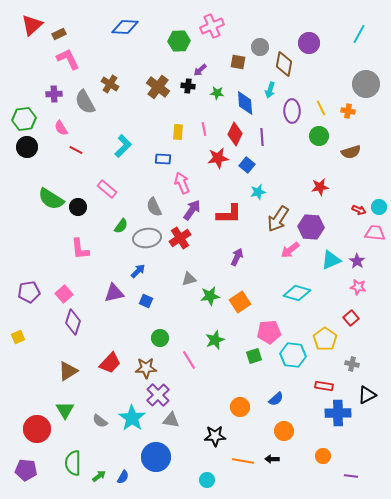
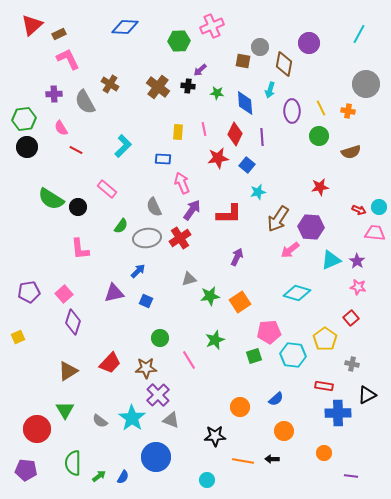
brown square at (238, 62): moved 5 px right, 1 px up
gray triangle at (171, 420): rotated 12 degrees clockwise
orange circle at (323, 456): moved 1 px right, 3 px up
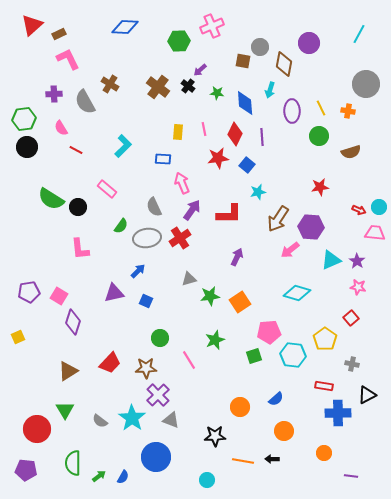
black cross at (188, 86): rotated 32 degrees clockwise
pink square at (64, 294): moved 5 px left, 2 px down; rotated 18 degrees counterclockwise
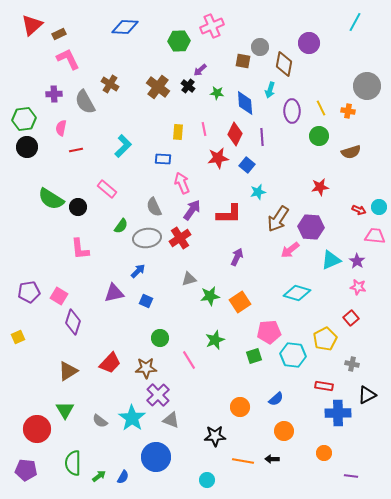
cyan line at (359, 34): moved 4 px left, 12 px up
gray circle at (366, 84): moved 1 px right, 2 px down
pink semicircle at (61, 128): rotated 42 degrees clockwise
red line at (76, 150): rotated 40 degrees counterclockwise
pink trapezoid at (375, 233): moved 3 px down
yellow pentagon at (325, 339): rotated 10 degrees clockwise
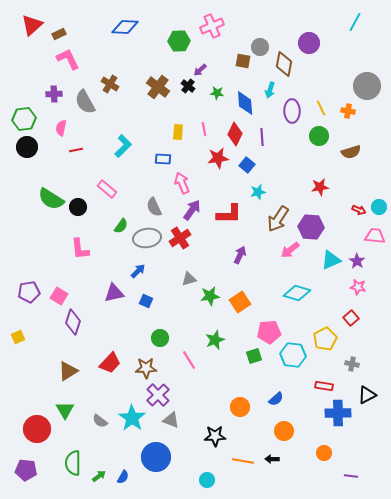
purple arrow at (237, 257): moved 3 px right, 2 px up
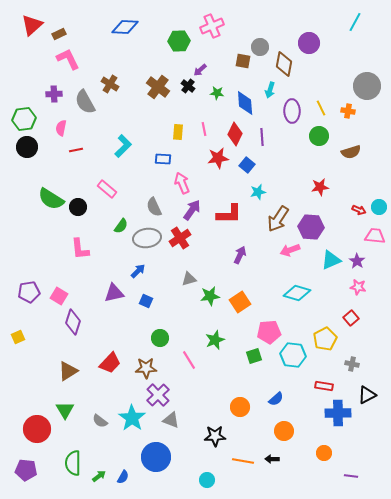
pink arrow at (290, 250): rotated 18 degrees clockwise
